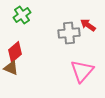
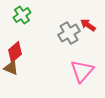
gray cross: rotated 25 degrees counterclockwise
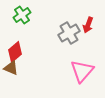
red arrow: rotated 105 degrees counterclockwise
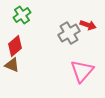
red arrow: rotated 91 degrees counterclockwise
red diamond: moved 6 px up
brown triangle: moved 1 px right, 3 px up
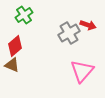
green cross: moved 2 px right
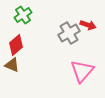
green cross: moved 1 px left
red diamond: moved 1 px right, 1 px up
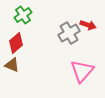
red diamond: moved 2 px up
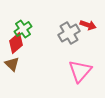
green cross: moved 14 px down
brown triangle: moved 1 px up; rotated 21 degrees clockwise
pink triangle: moved 2 px left
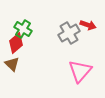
green cross: rotated 24 degrees counterclockwise
